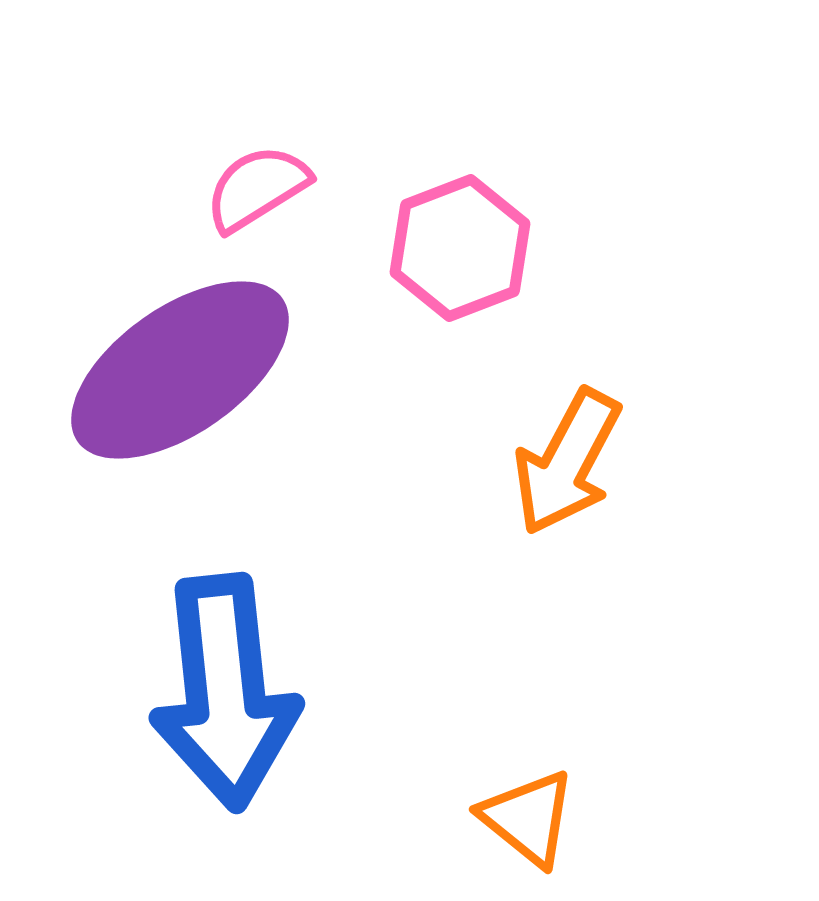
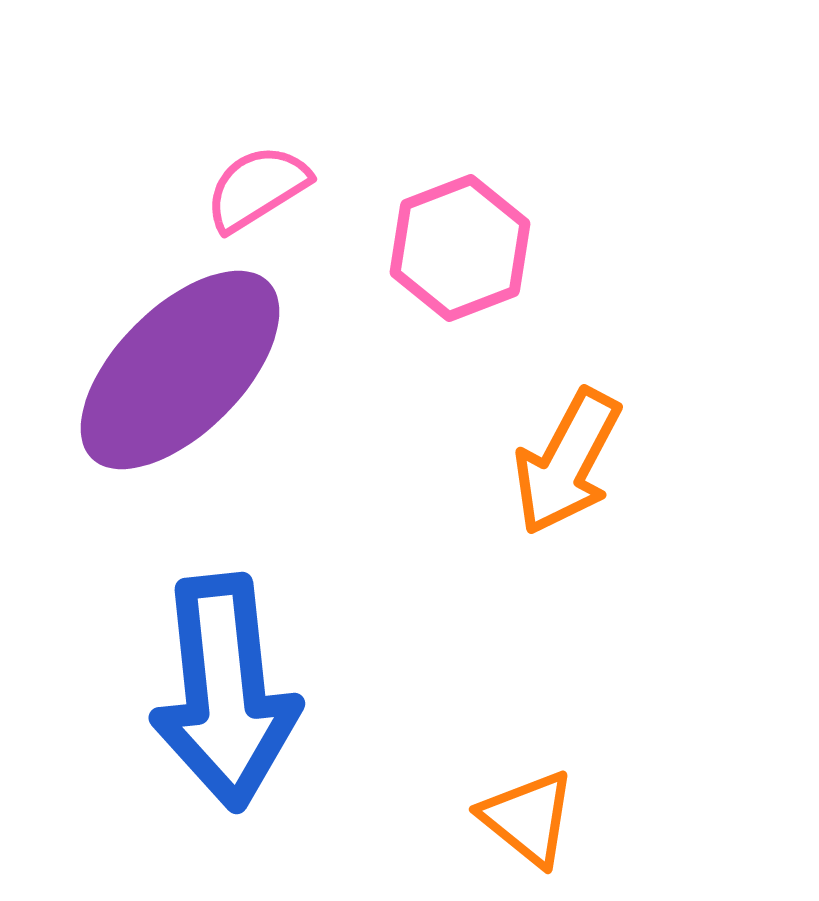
purple ellipse: rotated 10 degrees counterclockwise
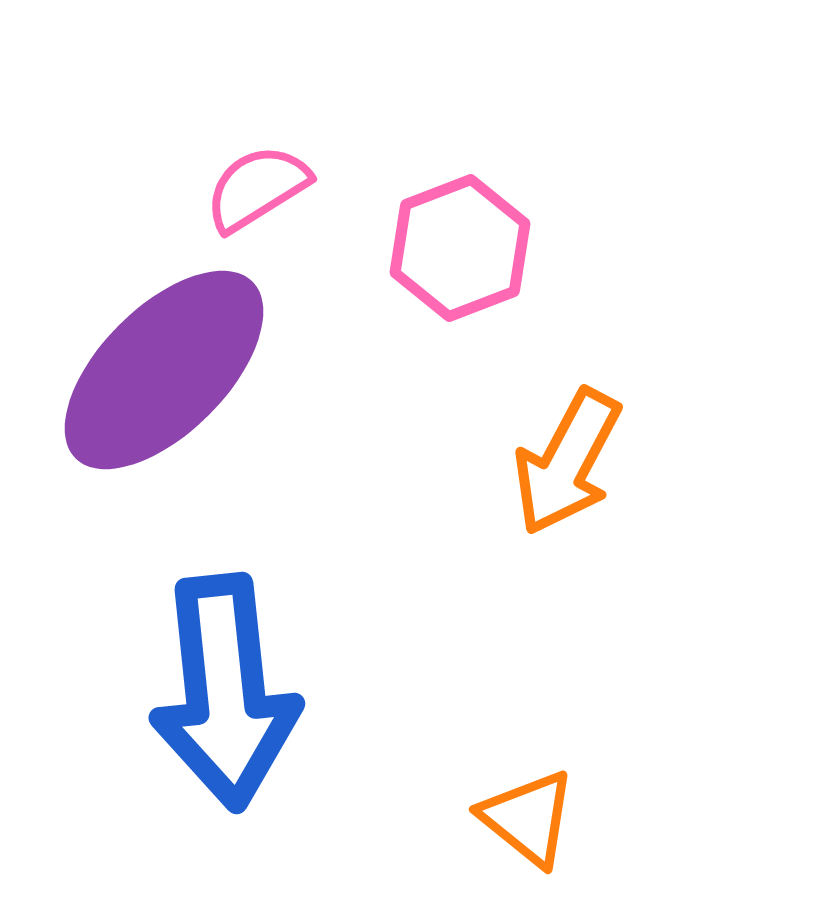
purple ellipse: moved 16 px left
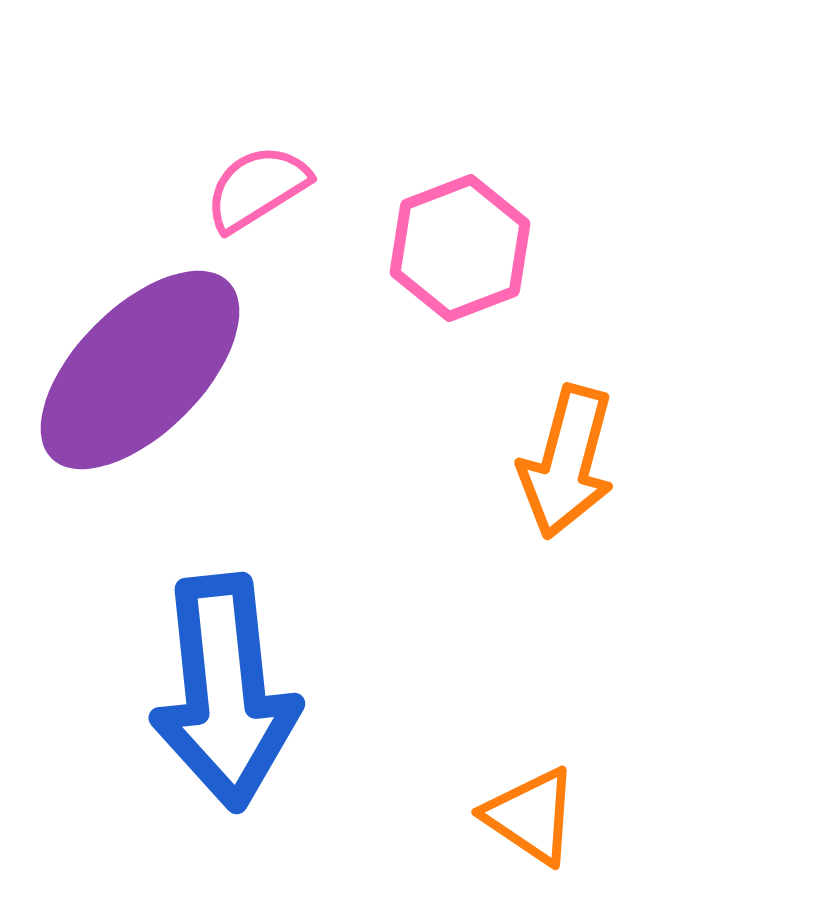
purple ellipse: moved 24 px left
orange arrow: rotated 13 degrees counterclockwise
orange triangle: moved 3 px right, 2 px up; rotated 5 degrees counterclockwise
